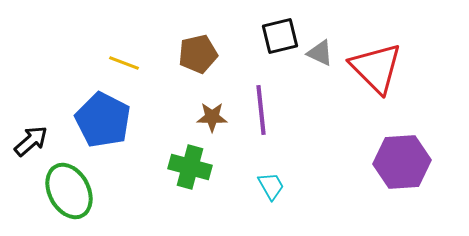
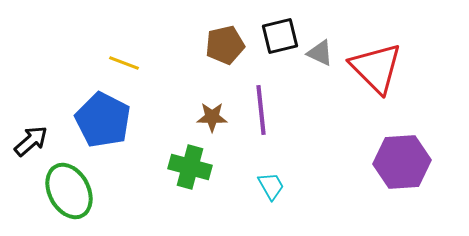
brown pentagon: moved 27 px right, 9 px up
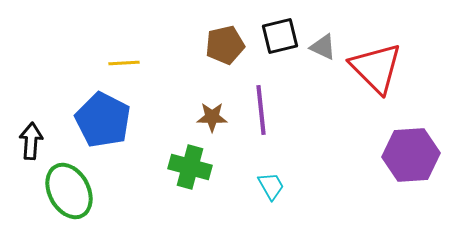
gray triangle: moved 3 px right, 6 px up
yellow line: rotated 24 degrees counterclockwise
black arrow: rotated 45 degrees counterclockwise
purple hexagon: moved 9 px right, 7 px up
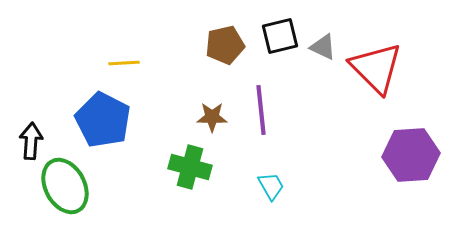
green ellipse: moved 4 px left, 5 px up
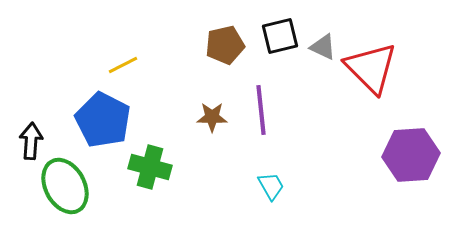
yellow line: moved 1 px left, 2 px down; rotated 24 degrees counterclockwise
red triangle: moved 5 px left
green cross: moved 40 px left
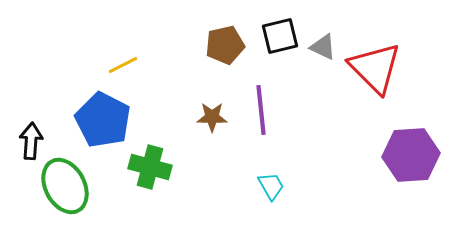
red triangle: moved 4 px right
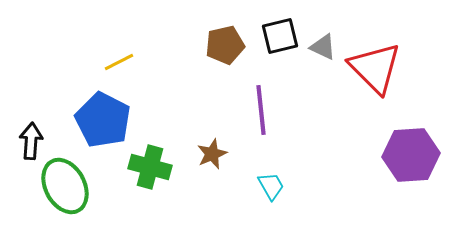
yellow line: moved 4 px left, 3 px up
brown star: moved 37 px down; rotated 24 degrees counterclockwise
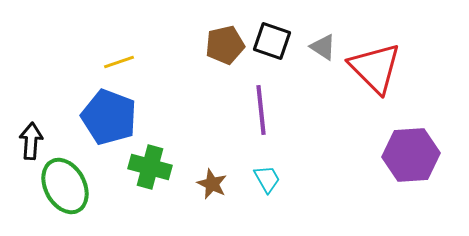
black square: moved 8 px left, 5 px down; rotated 33 degrees clockwise
gray triangle: rotated 8 degrees clockwise
yellow line: rotated 8 degrees clockwise
blue pentagon: moved 6 px right, 3 px up; rotated 6 degrees counterclockwise
brown star: moved 30 px down; rotated 24 degrees counterclockwise
cyan trapezoid: moved 4 px left, 7 px up
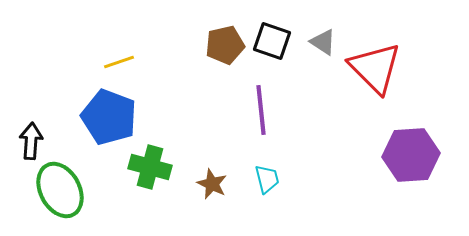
gray triangle: moved 5 px up
cyan trapezoid: rotated 16 degrees clockwise
green ellipse: moved 5 px left, 4 px down
